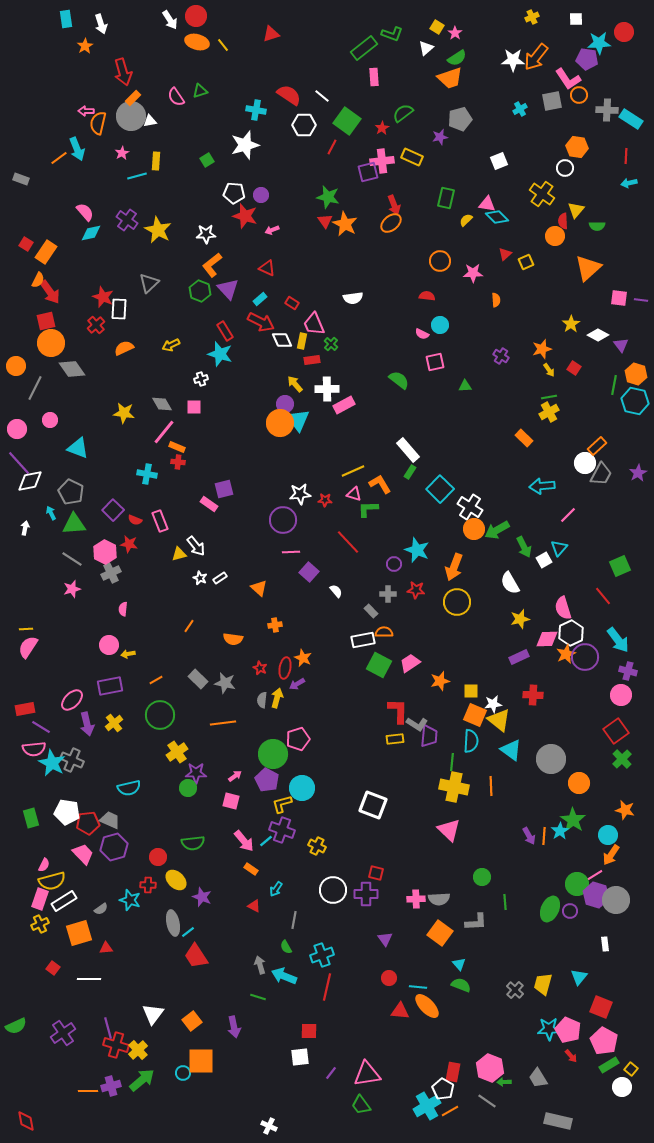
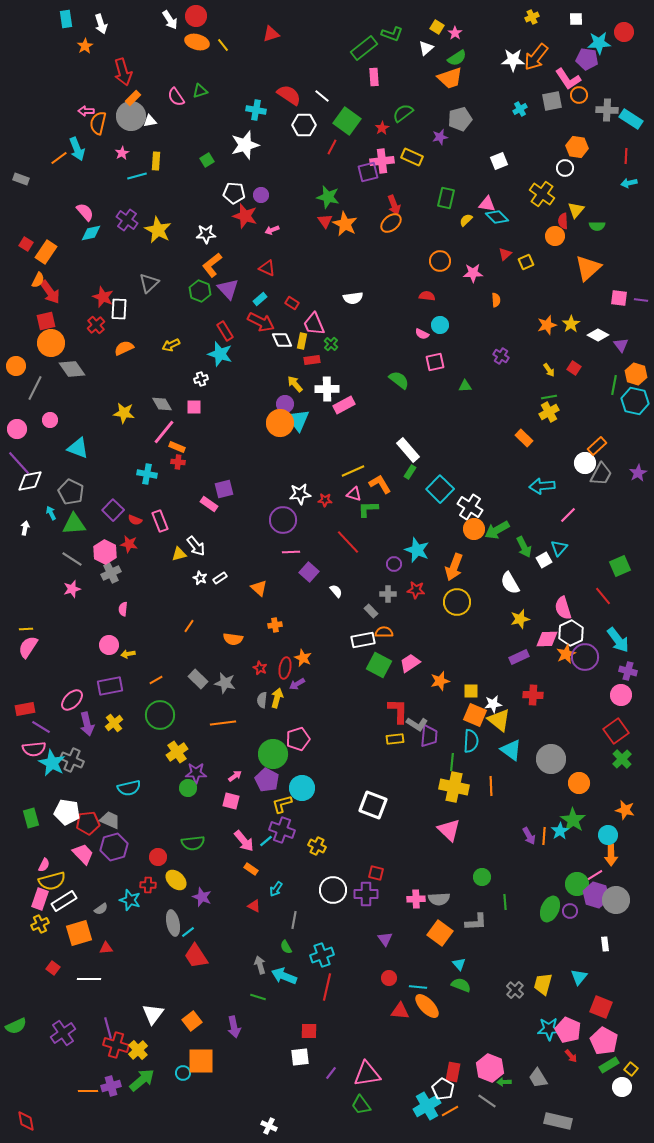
orange star at (542, 349): moved 5 px right, 24 px up
orange arrow at (611, 855): rotated 35 degrees counterclockwise
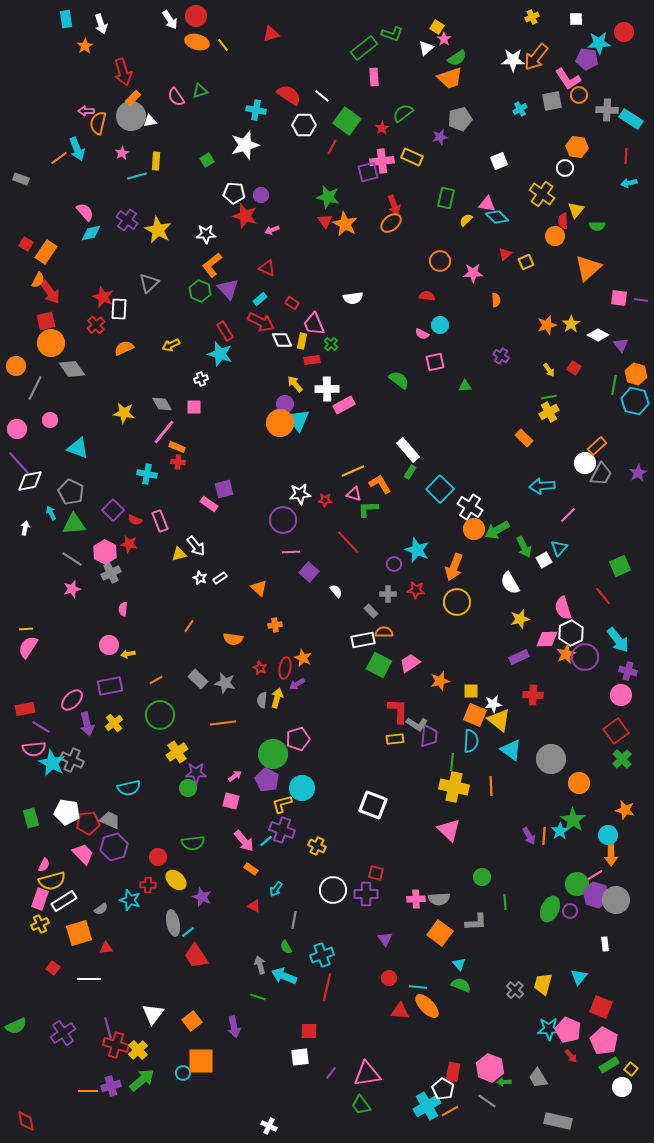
pink star at (455, 33): moved 11 px left, 6 px down
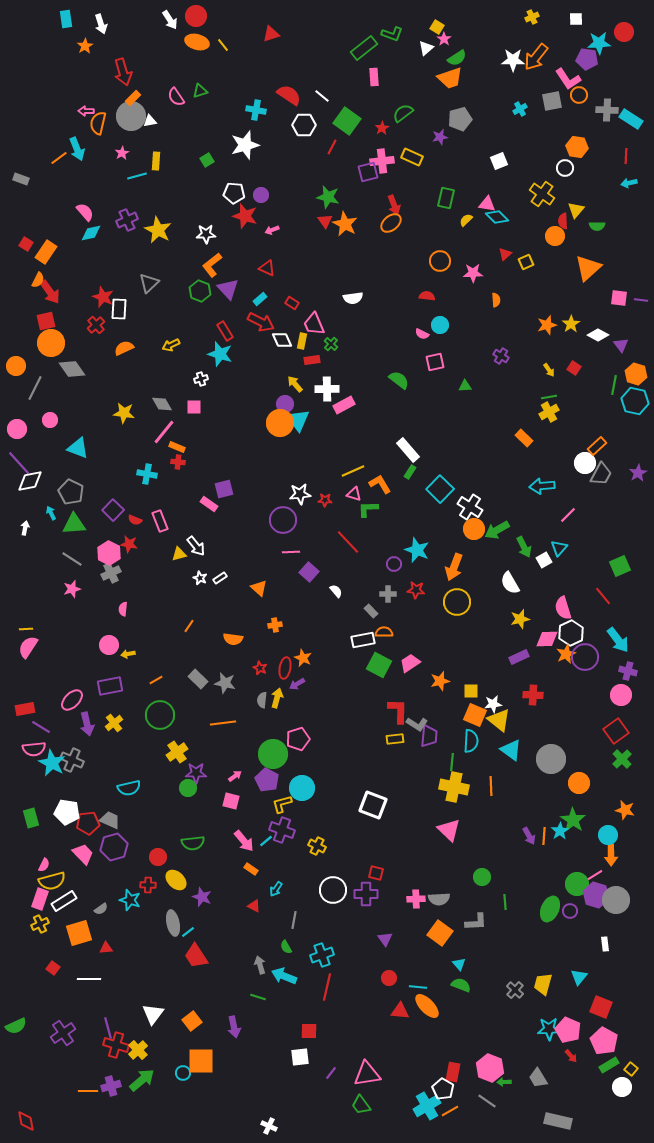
purple cross at (127, 220): rotated 30 degrees clockwise
pink hexagon at (105, 552): moved 4 px right, 1 px down
